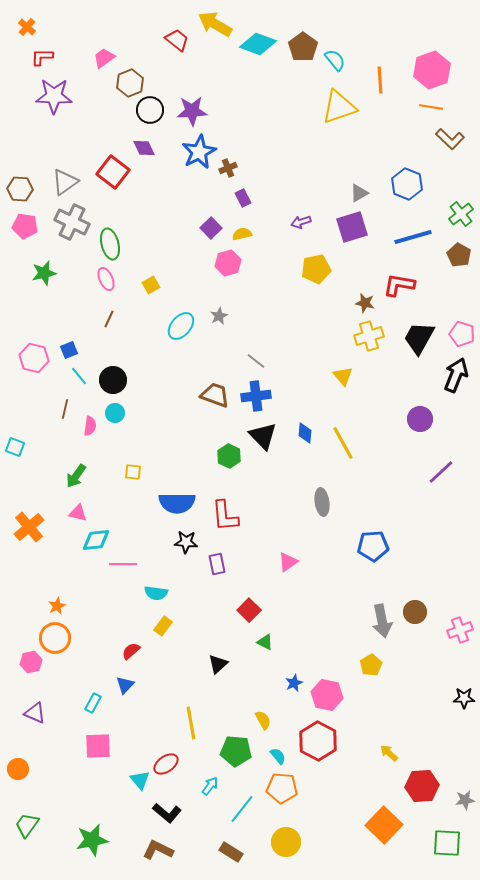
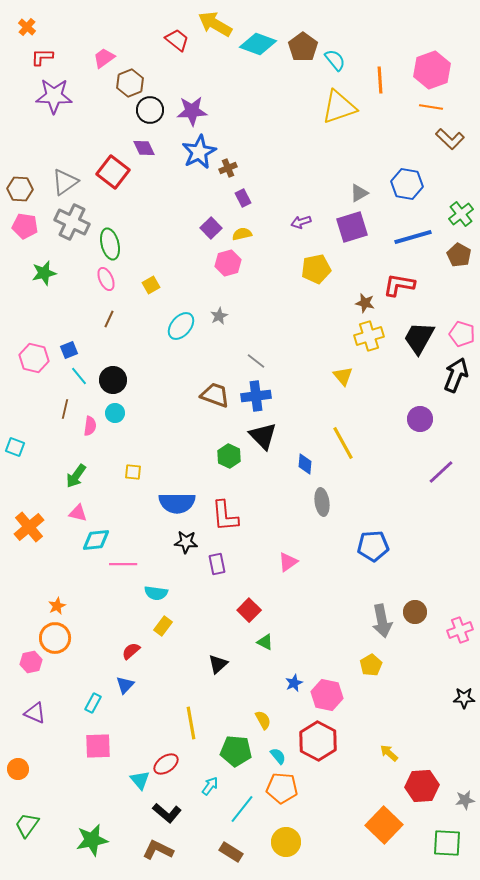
blue hexagon at (407, 184): rotated 12 degrees counterclockwise
blue diamond at (305, 433): moved 31 px down
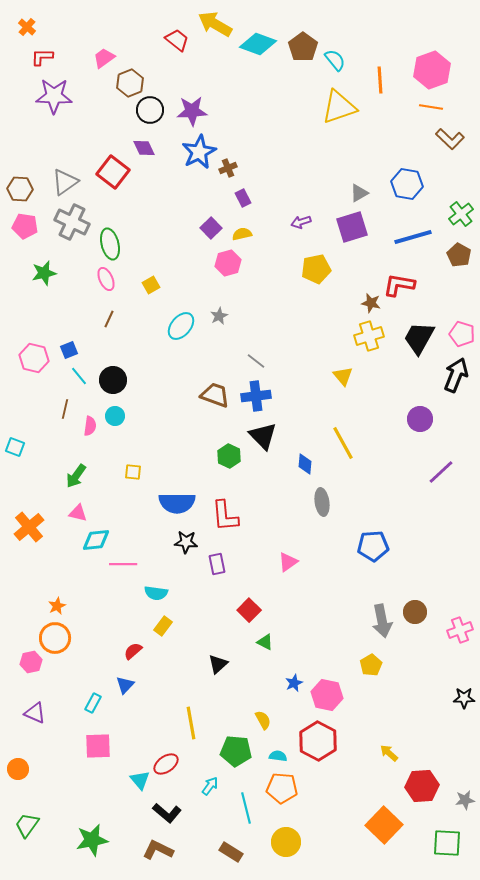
brown star at (365, 303): moved 6 px right
cyan circle at (115, 413): moved 3 px down
red semicircle at (131, 651): moved 2 px right
cyan semicircle at (278, 756): rotated 42 degrees counterclockwise
cyan line at (242, 809): moved 4 px right, 1 px up; rotated 52 degrees counterclockwise
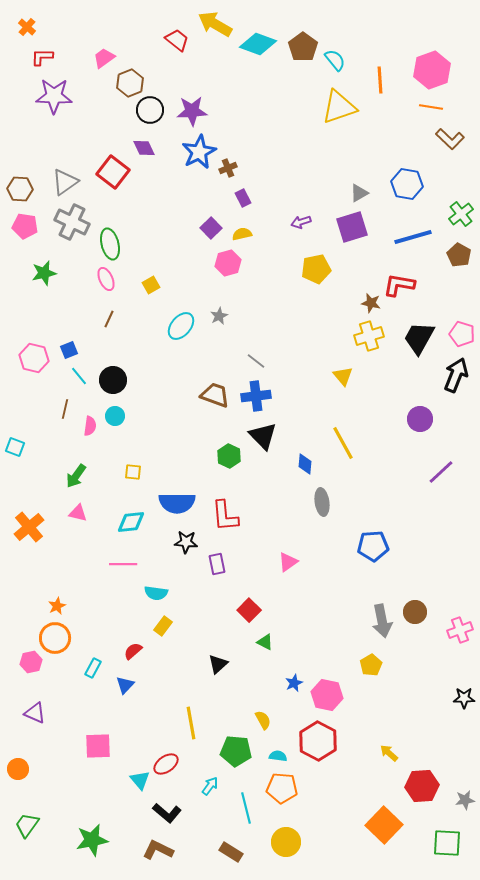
cyan diamond at (96, 540): moved 35 px right, 18 px up
cyan rectangle at (93, 703): moved 35 px up
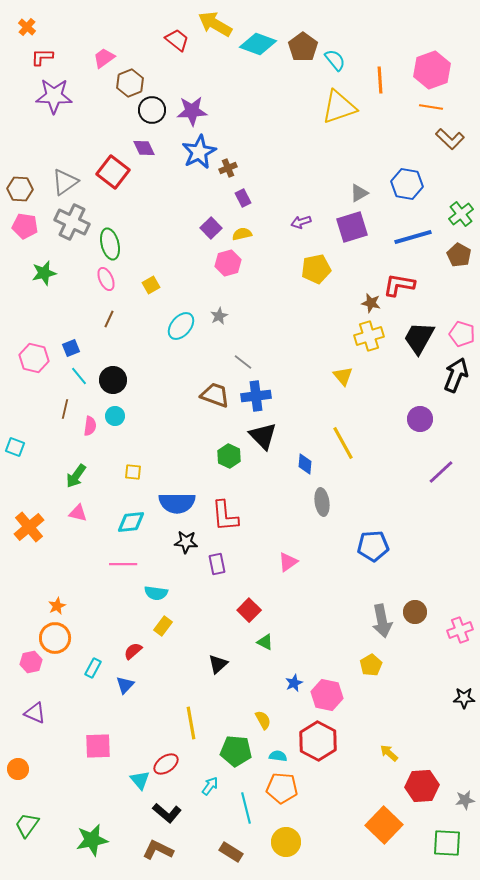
black circle at (150, 110): moved 2 px right
blue square at (69, 350): moved 2 px right, 2 px up
gray line at (256, 361): moved 13 px left, 1 px down
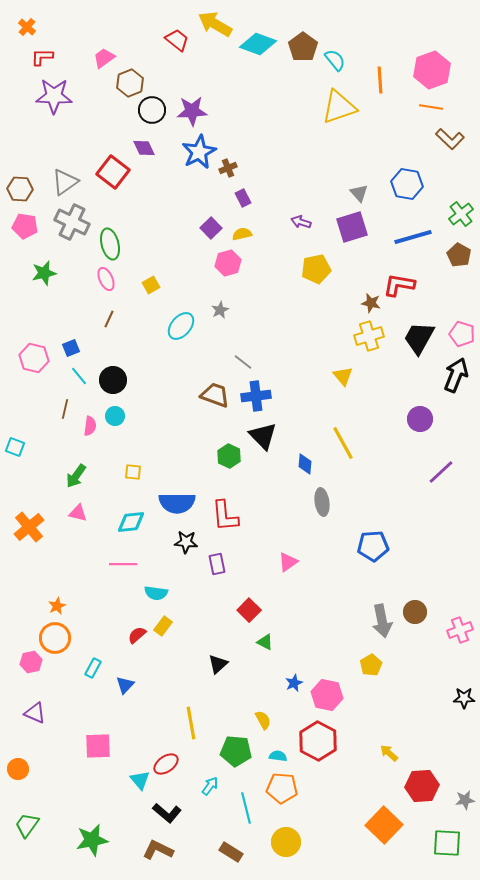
gray triangle at (359, 193): rotated 42 degrees counterclockwise
purple arrow at (301, 222): rotated 36 degrees clockwise
gray star at (219, 316): moved 1 px right, 6 px up
red semicircle at (133, 651): moved 4 px right, 16 px up
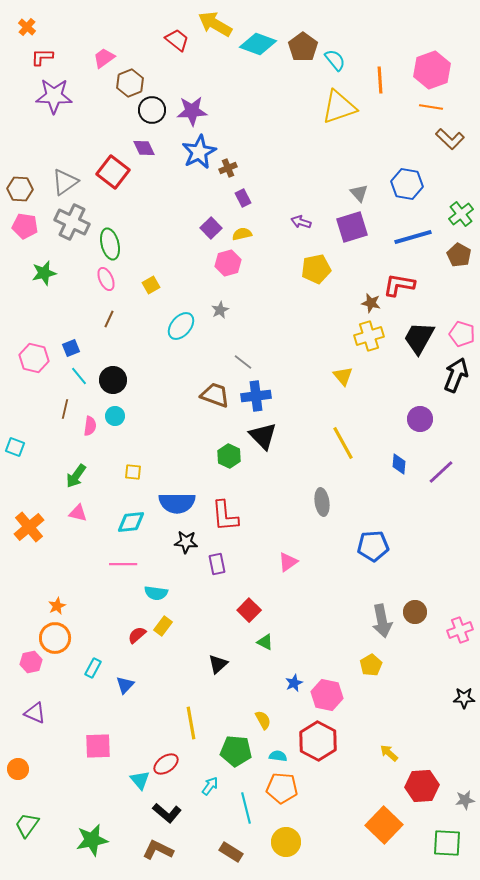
blue diamond at (305, 464): moved 94 px right
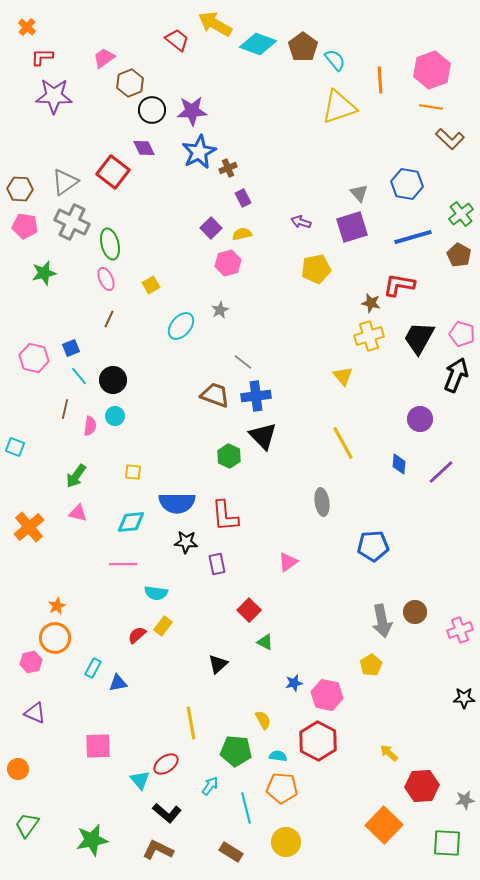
blue star at (294, 683): rotated 12 degrees clockwise
blue triangle at (125, 685): moved 7 px left, 2 px up; rotated 36 degrees clockwise
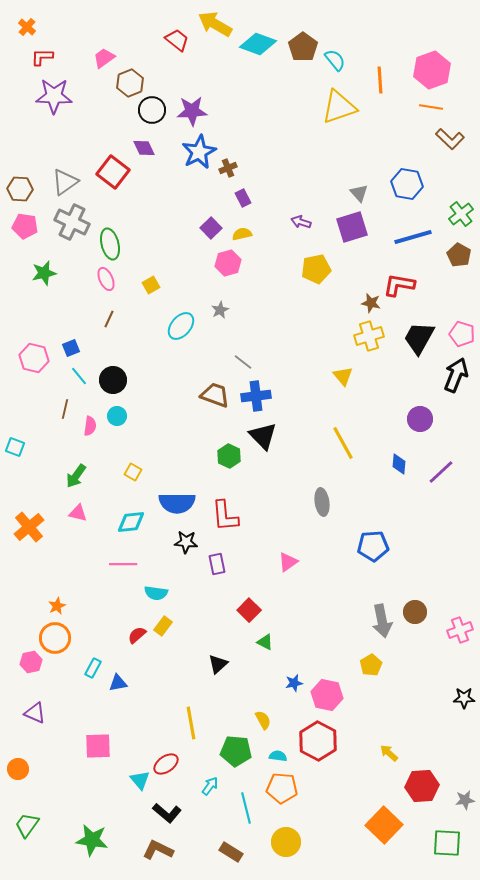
cyan circle at (115, 416): moved 2 px right
yellow square at (133, 472): rotated 24 degrees clockwise
green star at (92, 840): rotated 20 degrees clockwise
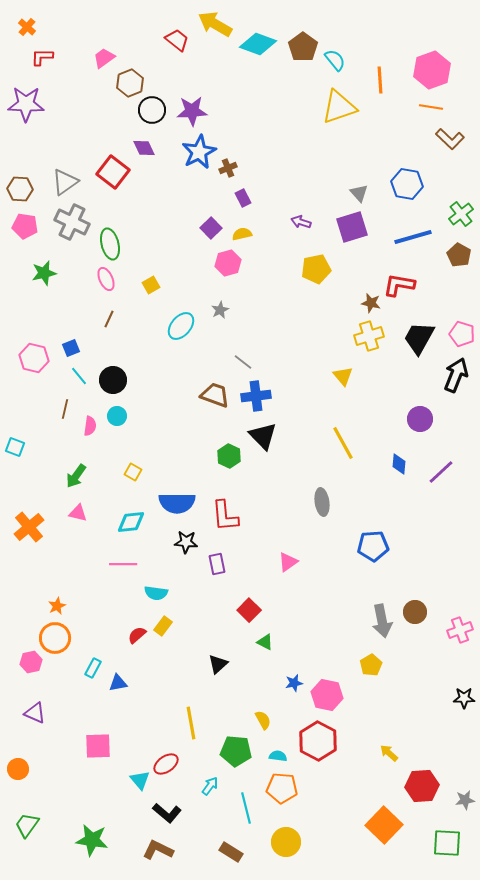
purple star at (54, 96): moved 28 px left, 8 px down
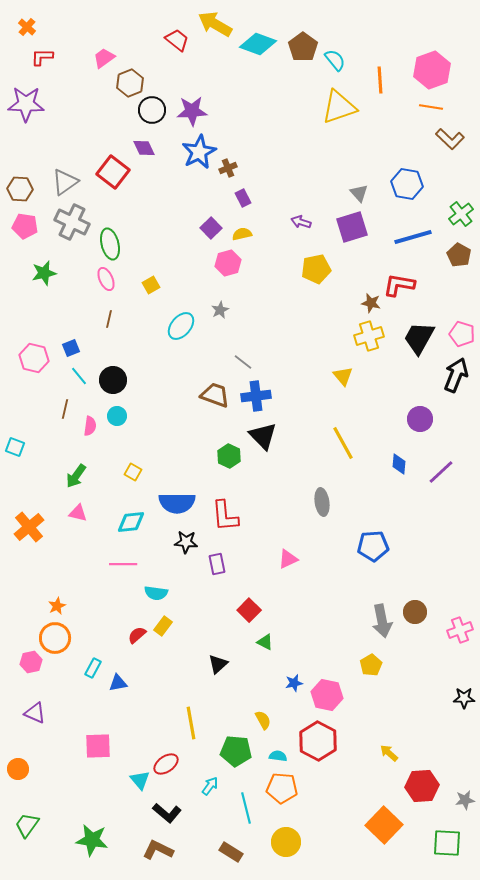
brown line at (109, 319): rotated 12 degrees counterclockwise
pink triangle at (288, 562): moved 3 px up; rotated 10 degrees clockwise
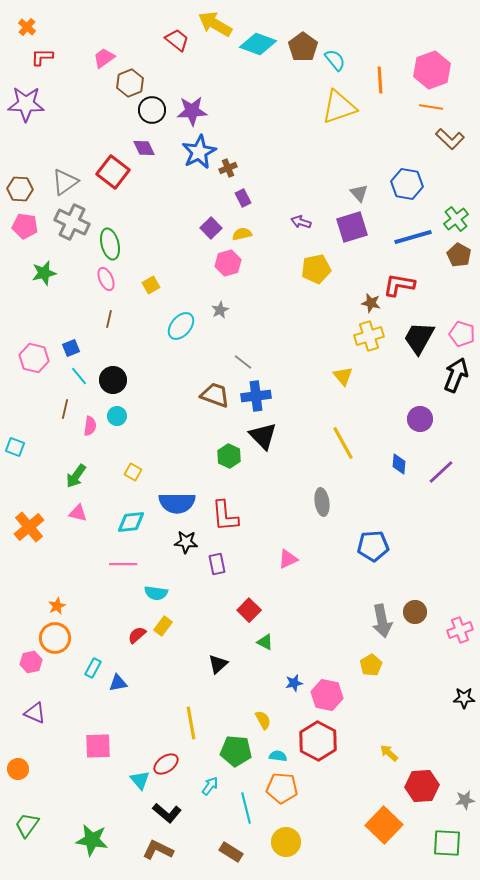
green cross at (461, 214): moved 5 px left, 5 px down
